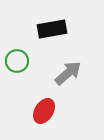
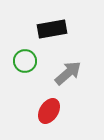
green circle: moved 8 px right
red ellipse: moved 5 px right
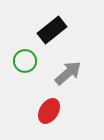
black rectangle: moved 1 px down; rotated 28 degrees counterclockwise
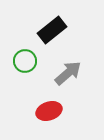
red ellipse: rotated 40 degrees clockwise
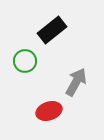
gray arrow: moved 8 px right, 9 px down; rotated 20 degrees counterclockwise
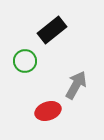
gray arrow: moved 3 px down
red ellipse: moved 1 px left
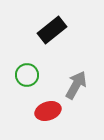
green circle: moved 2 px right, 14 px down
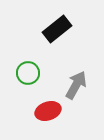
black rectangle: moved 5 px right, 1 px up
green circle: moved 1 px right, 2 px up
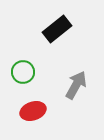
green circle: moved 5 px left, 1 px up
red ellipse: moved 15 px left
